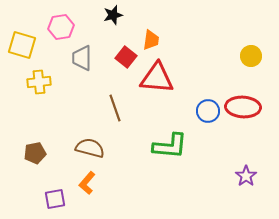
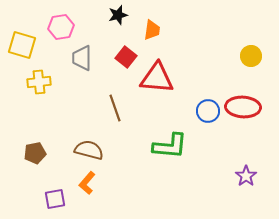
black star: moved 5 px right
orange trapezoid: moved 1 px right, 10 px up
brown semicircle: moved 1 px left, 2 px down
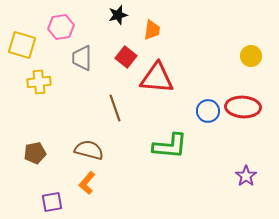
purple square: moved 3 px left, 3 px down
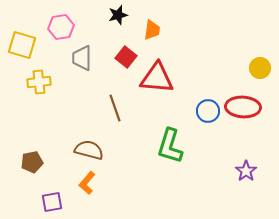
yellow circle: moved 9 px right, 12 px down
green L-shape: rotated 102 degrees clockwise
brown pentagon: moved 3 px left, 9 px down
purple star: moved 5 px up
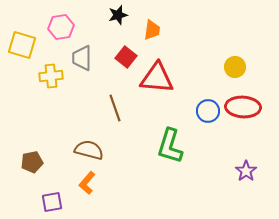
yellow circle: moved 25 px left, 1 px up
yellow cross: moved 12 px right, 6 px up
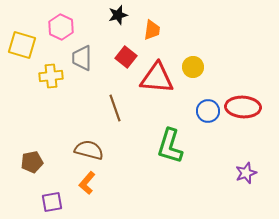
pink hexagon: rotated 25 degrees counterclockwise
yellow circle: moved 42 px left
purple star: moved 2 px down; rotated 15 degrees clockwise
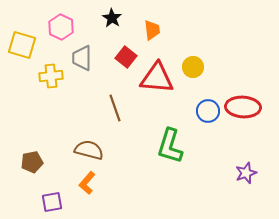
black star: moved 6 px left, 3 px down; rotated 24 degrees counterclockwise
orange trapezoid: rotated 15 degrees counterclockwise
